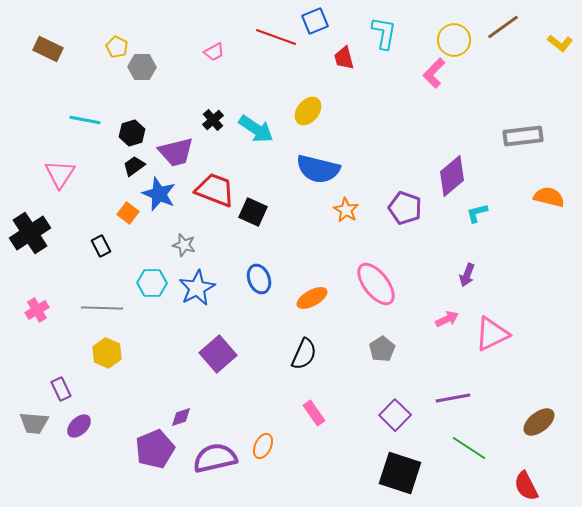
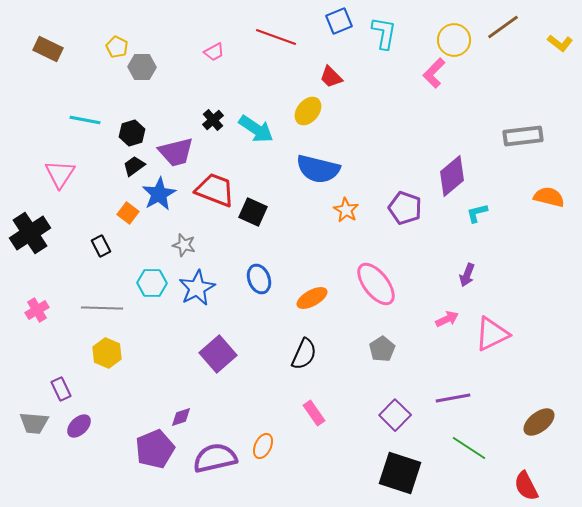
blue square at (315, 21): moved 24 px right
red trapezoid at (344, 58): moved 13 px left, 19 px down; rotated 30 degrees counterclockwise
blue star at (159, 194): rotated 20 degrees clockwise
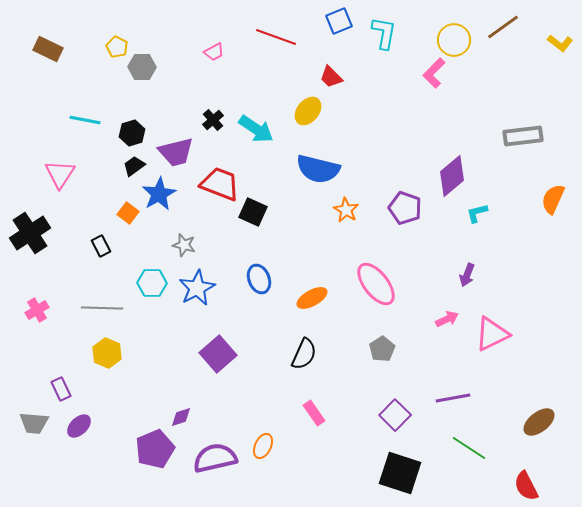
red trapezoid at (215, 190): moved 5 px right, 6 px up
orange semicircle at (549, 197): moved 4 px right, 2 px down; rotated 80 degrees counterclockwise
